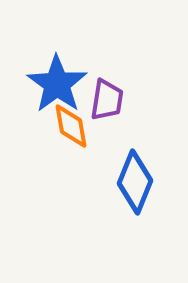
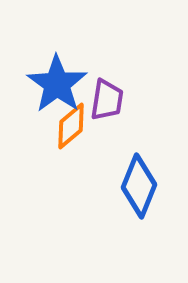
orange diamond: rotated 60 degrees clockwise
blue diamond: moved 4 px right, 4 px down
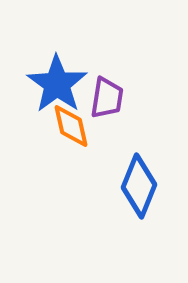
purple trapezoid: moved 2 px up
orange diamond: rotated 63 degrees counterclockwise
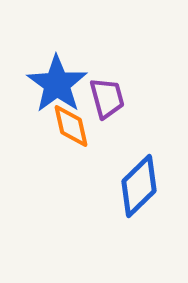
purple trapezoid: rotated 24 degrees counterclockwise
blue diamond: rotated 24 degrees clockwise
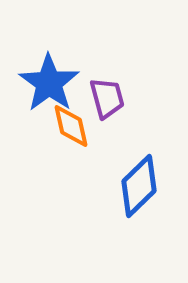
blue star: moved 8 px left, 1 px up
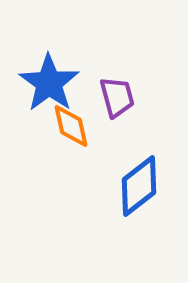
purple trapezoid: moved 10 px right, 1 px up
blue diamond: rotated 6 degrees clockwise
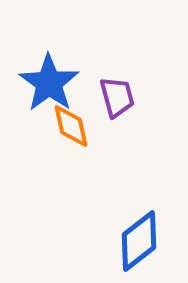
blue diamond: moved 55 px down
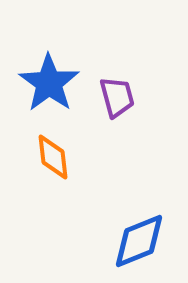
orange diamond: moved 18 px left, 31 px down; rotated 6 degrees clockwise
blue diamond: rotated 16 degrees clockwise
